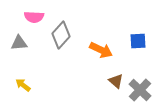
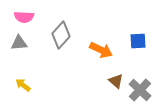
pink semicircle: moved 10 px left
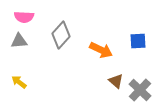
gray triangle: moved 2 px up
yellow arrow: moved 4 px left, 3 px up
